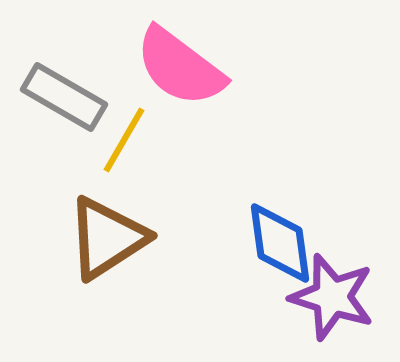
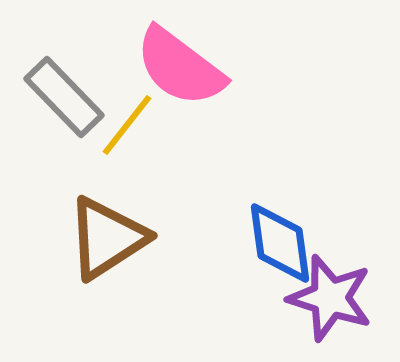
gray rectangle: rotated 16 degrees clockwise
yellow line: moved 3 px right, 15 px up; rotated 8 degrees clockwise
purple star: moved 2 px left, 1 px down
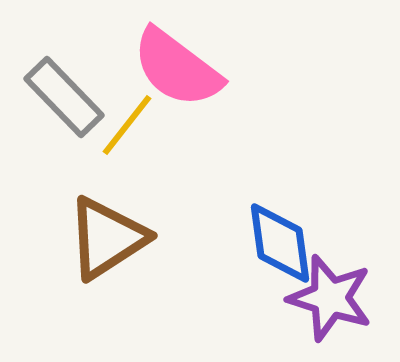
pink semicircle: moved 3 px left, 1 px down
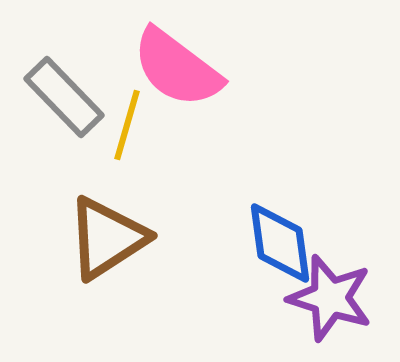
yellow line: rotated 22 degrees counterclockwise
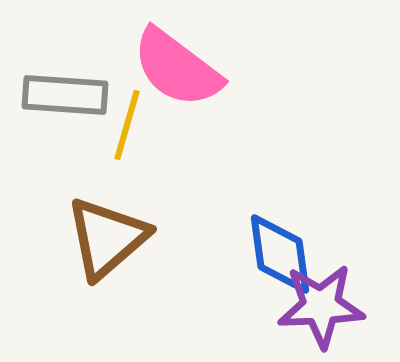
gray rectangle: moved 1 px right, 2 px up; rotated 42 degrees counterclockwise
brown triangle: rotated 8 degrees counterclockwise
blue diamond: moved 11 px down
purple star: moved 9 px left, 8 px down; rotated 20 degrees counterclockwise
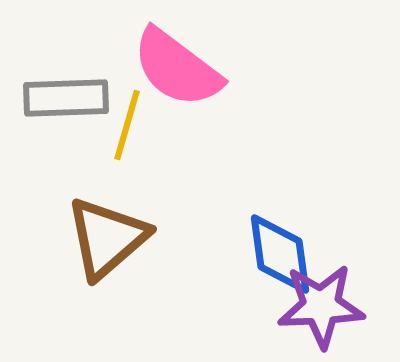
gray rectangle: moved 1 px right, 3 px down; rotated 6 degrees counterclockwise
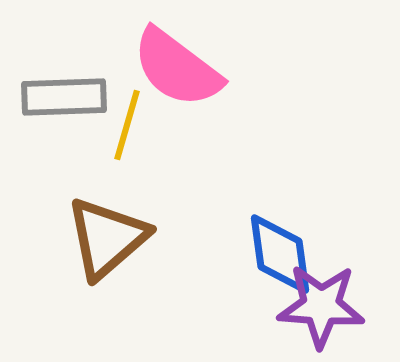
gray rectangle: moved 2 px left, 1 px up
purple star: rotated 6 degrees clockwise
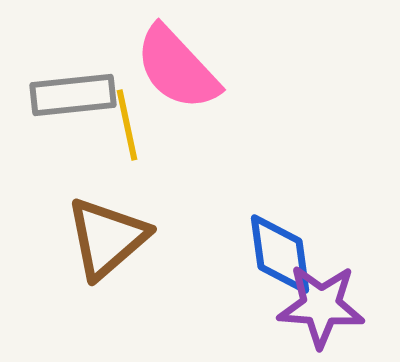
pink semicircle: rotated 10 degrees clockwise
gray rectangle: moved 9 px right, 2 px up; rotated 4 degrees counterclockwise
yellow line: rotated 28 degrees counterclockwise
